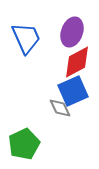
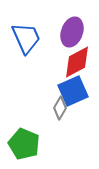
gray diamond: rotated 55 degrees clockwise
green pentagon: rotated 24 degrees counterclockwise
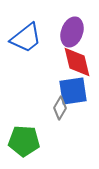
blue trapezoid: rotated 76 degrees clockwise
red diamond: rotated 76 degrees counterclockwise
blue square: rotated 16 degrees clockwise
green pentagon: moved 3 px up; rotated 20 degrees counterclockwise
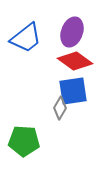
red diamond: moved 2 px left, 1 px up; rotated 40 degrees counterclockwise
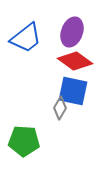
blue square: rotated 20 degrees clockwise
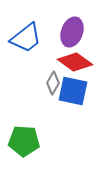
red diamond: moved 1 px down
gray diamond: moved 7 px left, 25 px up
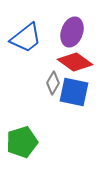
blue square: moved 1 px right, 1 px down
green pentagon: moved 2 px left, 1 px down; rotated 20 degrees counterclockwise
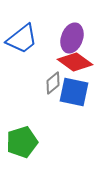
purple ellipse: moved 6 px down
blue trapezoid: moved 4 px left, 1 px down
gray diamond: rotated 20 degrees clockwise
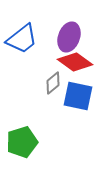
purple ellipse: moved 3 px left, 1 px up
blue square: moved 4 px right, 4 px down
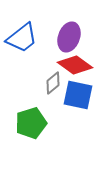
blue trapezoid: moved 1 px up
red diamond: moved 3 px down
blue square: moved 1 px up
green pentagon: moved 9 px right, 19 px up
